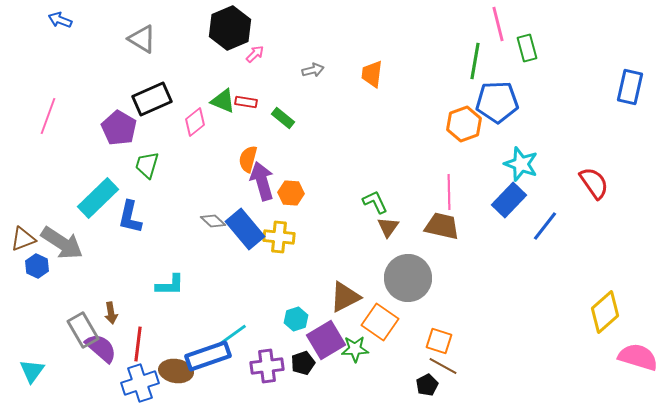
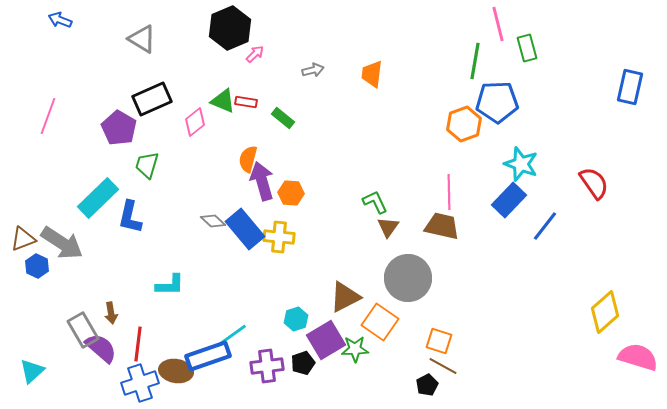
cyan triangle at (32, 371): rotated 12 degrees clockwise
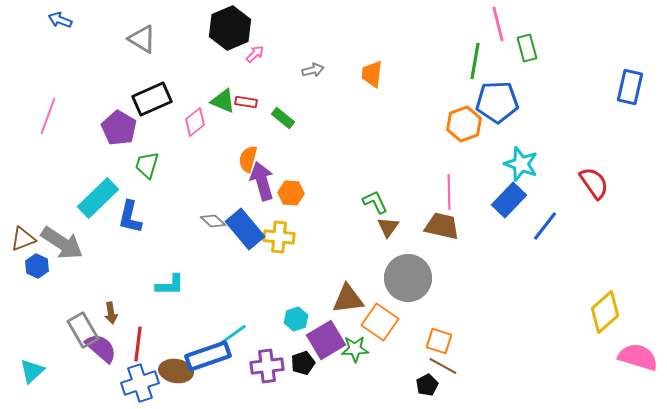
brown triangle at (345, 297): moved 3 px right, 2 px down; rotated 20 degrees clockwise
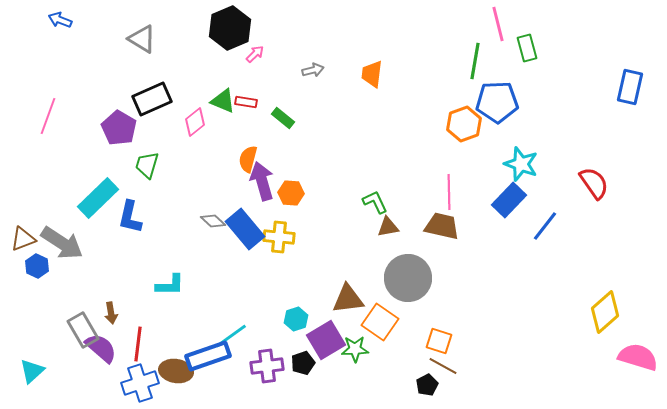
brown triangle at (388, 227): rotated 45 degrees clockwise
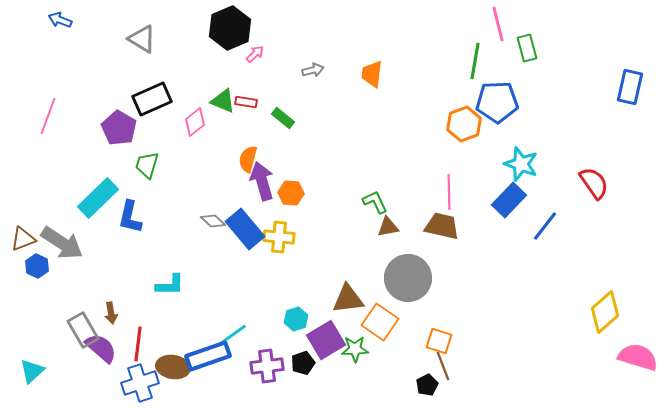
brown line at (443, 366): rotated 40 degrees clockwise
brown ellipse at (176, 371): moved 3 px left, 4 px up
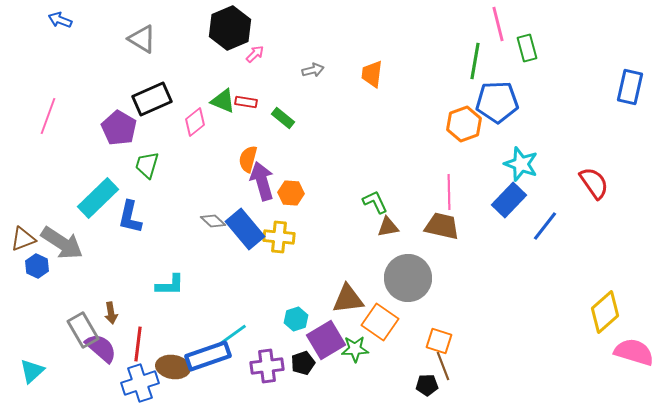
pink semicircle at (638, 357): moved 4 px left, 5 px up
black pentagon at (427, 385): rotated 25 degrees clockwise
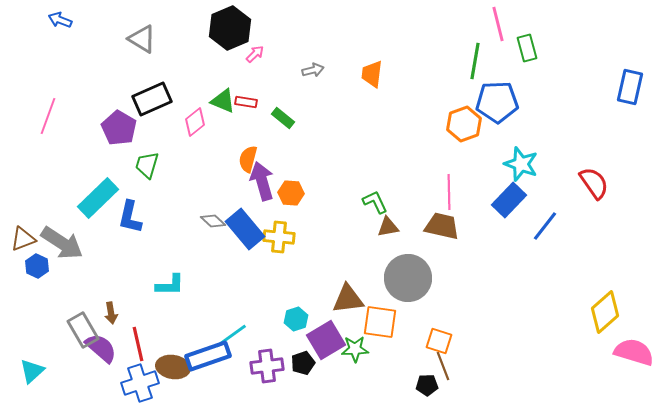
orange square at (380, 322): rotated 27 degrees counterclockwise
red line at (138, 344): rotated 20 degrees counterclockwise
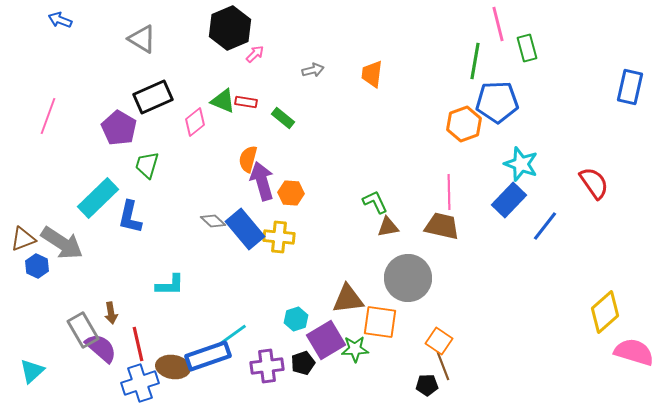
black rectangle at (152, 99): moved 1 px right, 2 px up
orange square at (439, 341): rotated 16 degrees clockwise
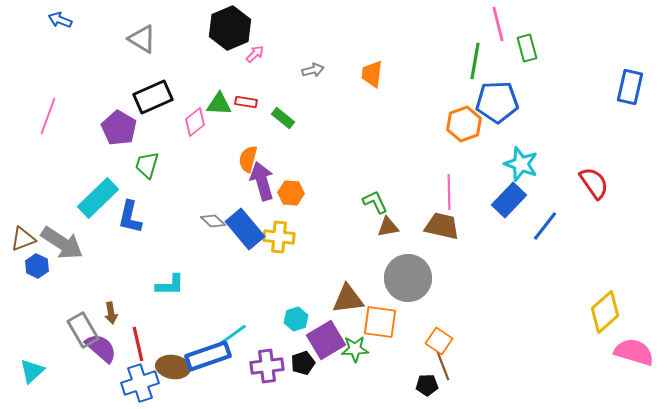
green triangle at (223, 101): moved 4 px left, 3 px down; rotated 20 degrees counterclockwise
